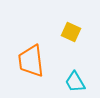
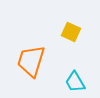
orange trapezoid: rotated 24 degrees clockwise
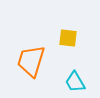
yellow square: moved 3 px left, 6 px down; rotated 18 degrees counterclockwise
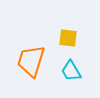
cyan trapezoid: moved 4 px left, 11 px up
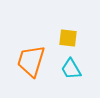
cyan trapezoid: moved 2 px up
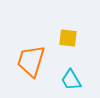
cyan trapezoid: moved 11 px down
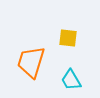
orange trapezoid: moved 1 px down
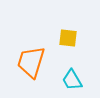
cyan trapezoid: moved 1 px right
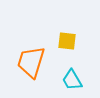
yellow square: moved 1 px left, 3 px down
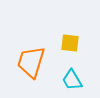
yellow square: moved 3 px right, 2 px down
